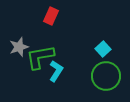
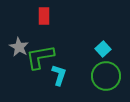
red rectangle: moved 7 px left; rotated 24 degrees counterclockwise
gray star: rotated 24 degrees counterclockwise
cyan L-shape: moved 3 px right, 4 px down; rotated 15 degrees counterclockwise
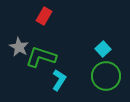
red rectangle: rotated 30 degrees clockwise
green L-shape: moved 1 px right; rotated 28 degrees clockwise
cyan L-shape: moved 5 px down; rotated 15 degrees clockwise
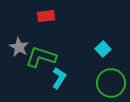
red rectangle: moved 2 px right; rotated 54 degrees clockwise
green circle: moved 5 px right, 7 px down
cyan L-shape: moved 2 px up
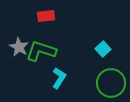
green L-shape: moved 6 px up
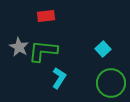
green L-shape: moved 2 px right; rotated 12 degrees counterclockwise
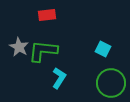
red rectangle: moved 1 px right, 1 px up
cyan square: rotated 21 degrees counterclockwise
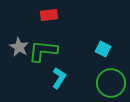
red rectangle: moved 2 px right
